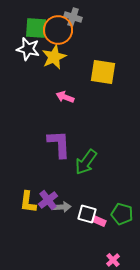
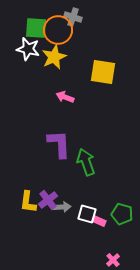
green arrow: rotated 124 degrees clockwise
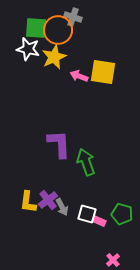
pink arrow: moved 14 px right, 21 px up
gray arrow: rotated 66 degrees clockwise
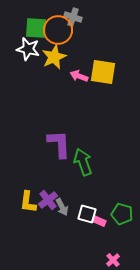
green arrow: moved 3 px left
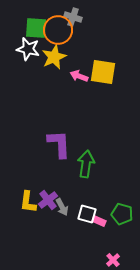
green arrow: moved 3 px right, 2 px down; rotated 28 degrees clockwise
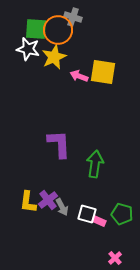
green square: moved 1 px down
green arrow: moved 9 px right
pink cross: moved 2 px right, 2 px up
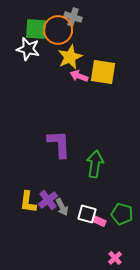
yellow star: moved 16 px right
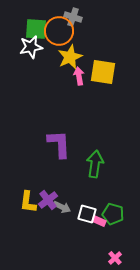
orange circle: moved 1 px right, 1 px down
white star: moved 3 px right, 2 px up; rotated 25 degrees counterclockwise
pink arrow: rotated 60 degrees clockwise
gray arrow: rotated 36 degrees counterclockwise
green pentagon: moved 9 px left
